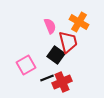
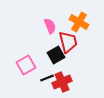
black square: rotated 24 degrees clockwise
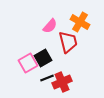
orange cross: moved 1 px right
pink semicircle: rotated 63 degrees clockwise
black square: moved 13 px left, 3 px down
pink square: moved 2 px right, 2 px up
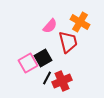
black line: rotated 40 degrees counterclockwise
red cross: moved 1 px up
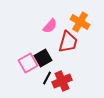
red trapezoid: rotated 30 degrees clockwise
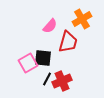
orange cross: moved 2 px right, 3 px up; rotated 30 degrees clockwise
black square: rotated 36 degrees clockwise
black line: moved 1 px down
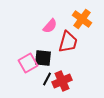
orange cross: rotated 24 degrees counterclockwise
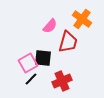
black line: moved 16 px left; rotated 16 degrees clockwise
